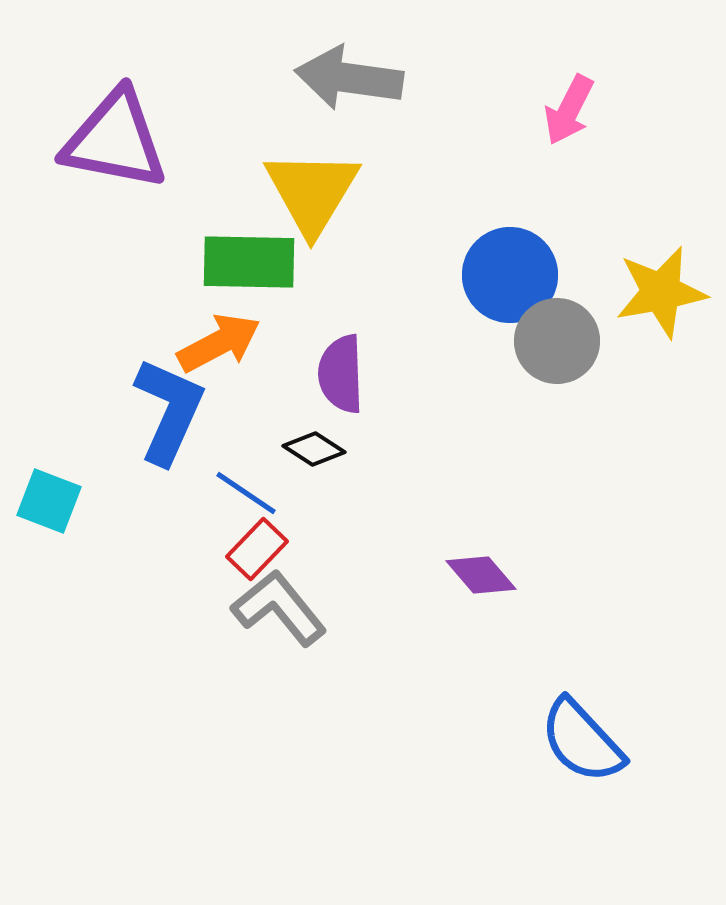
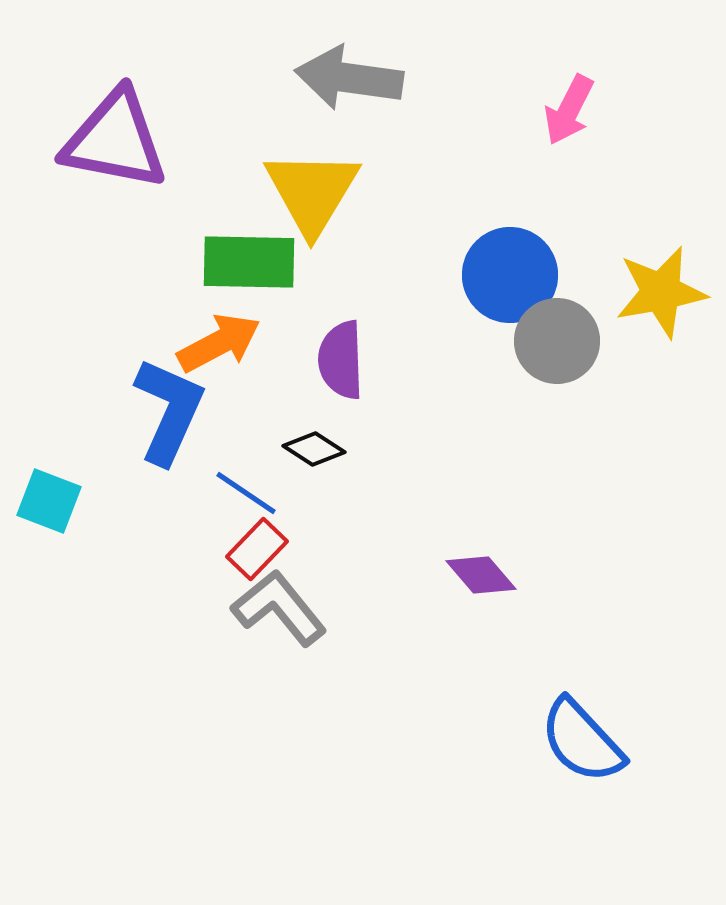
purple semicircle: moved 14 px up
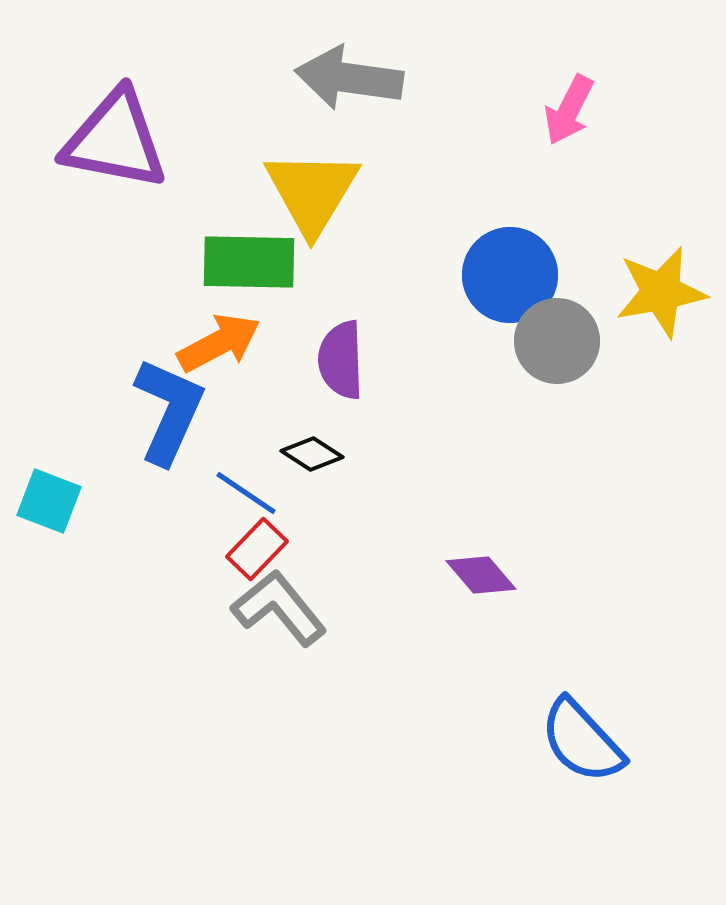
black diamond: moved 2 px left, 5 px down
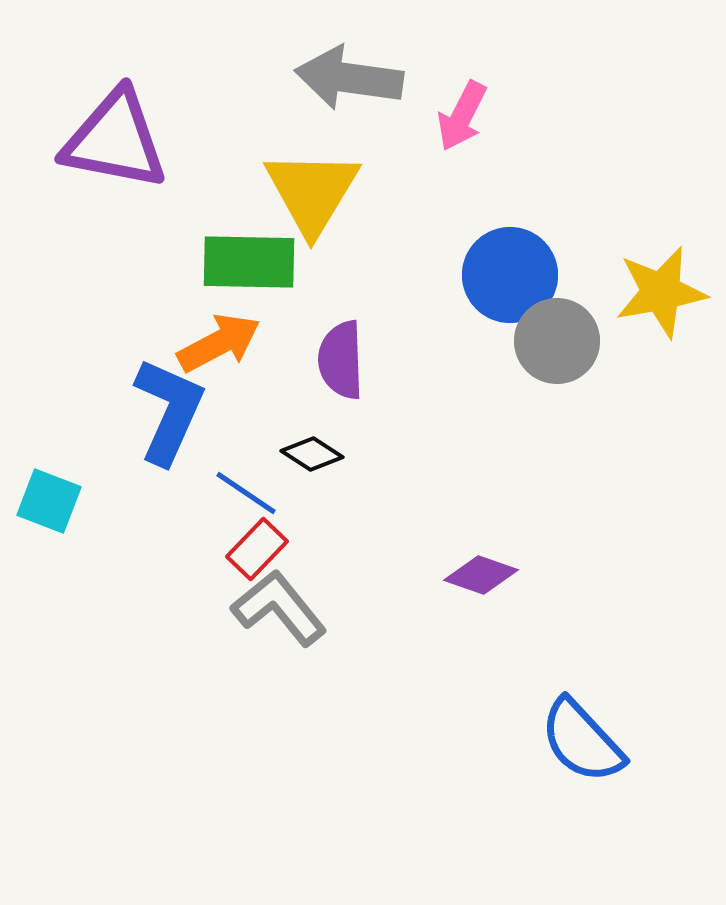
pink arrow: moved 107 px left, 6 px down
purple diamond: rotated 30 degrees counterclockwise
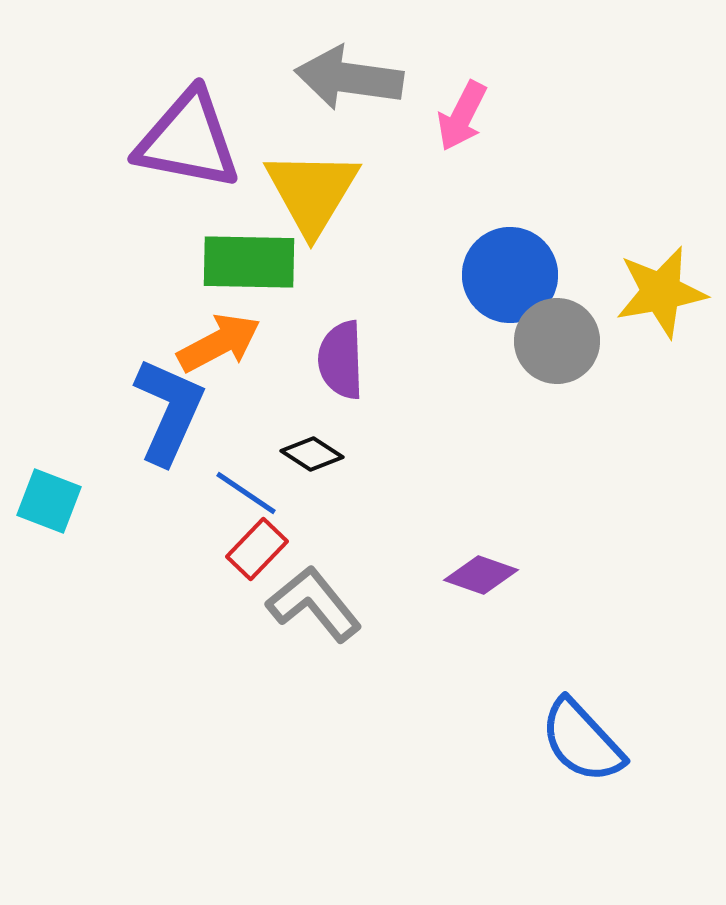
purple triangle: moved 73 px right
gray L-shape: moved 35 px right, 4 px up
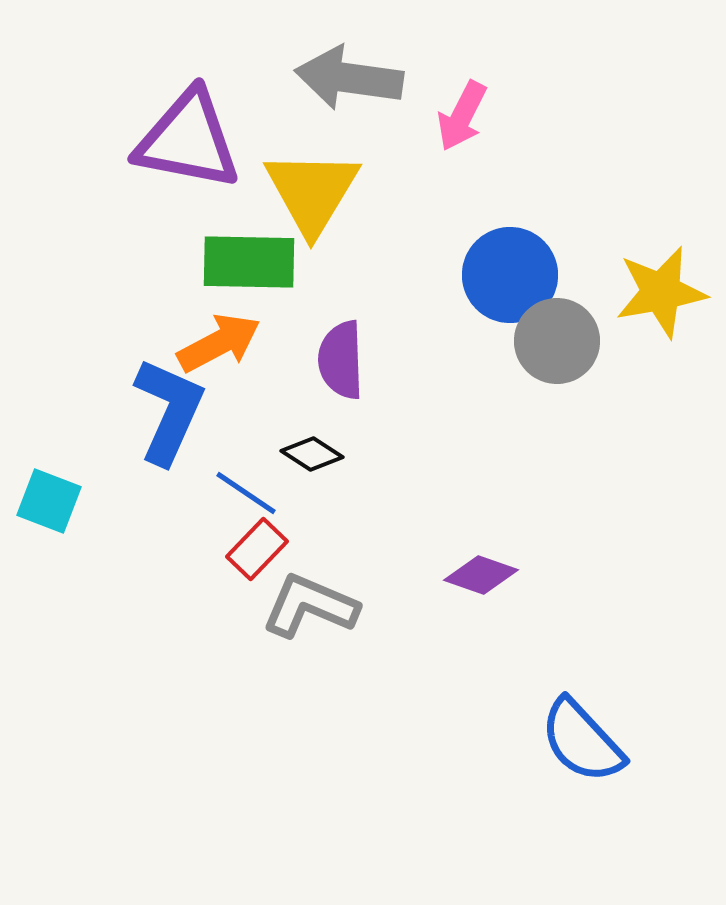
gray L-shape: moved 4 px left, 2 px down; rotated 28 degrees counterclockwise
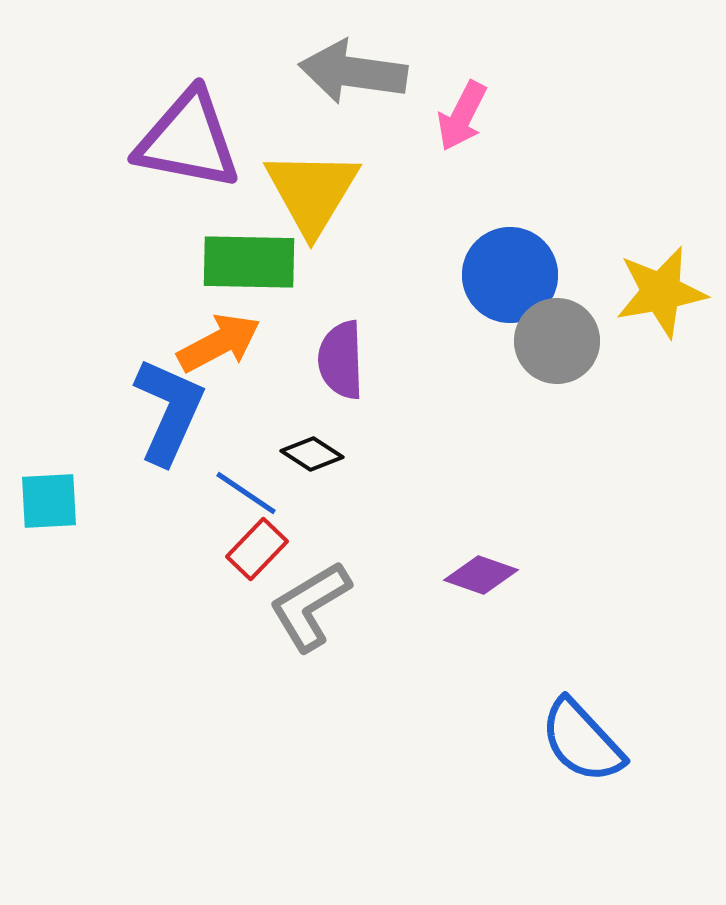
gray arrow: moved 4 px right, 6 px up
cyan square: rotated 24 degrees counterclockwise
gray L-shape: rotated 54 degrees counterclockwise
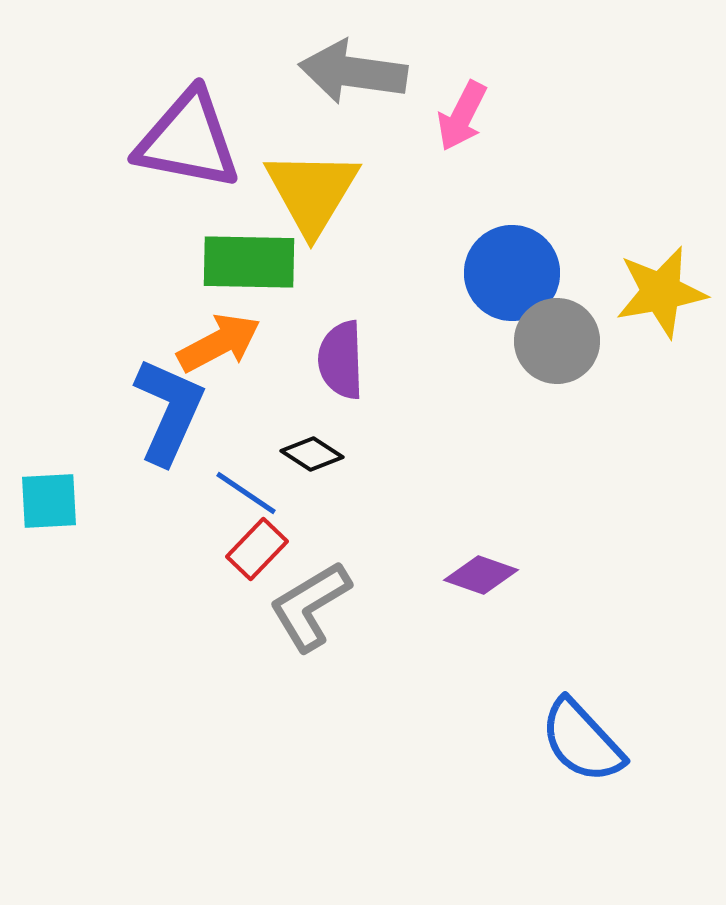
blue circle: moved 2 px right, 2 px up
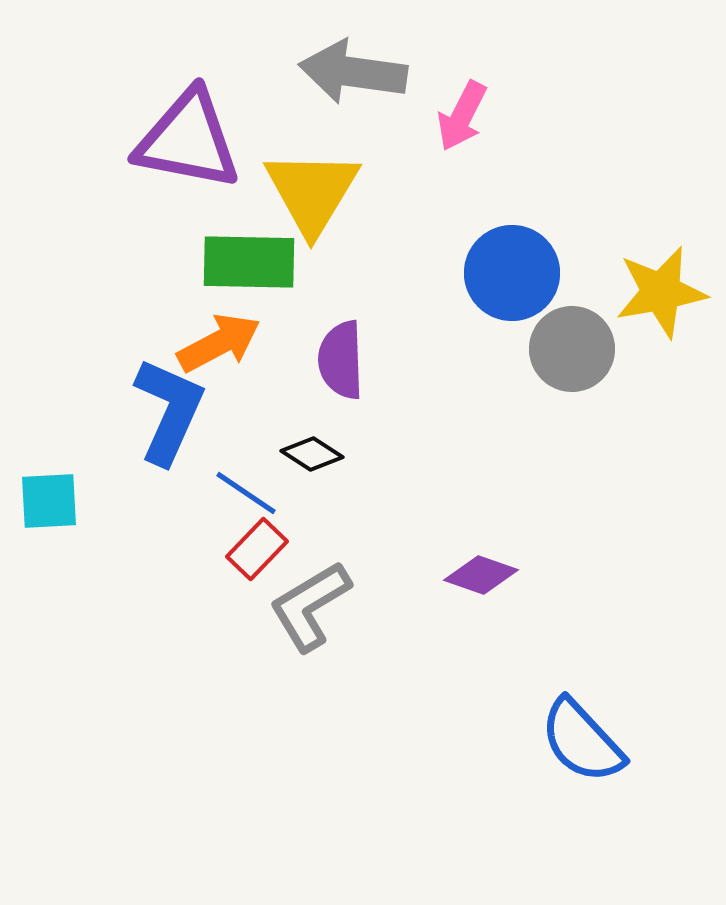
gray circle: moved 15 px right, 8 px down
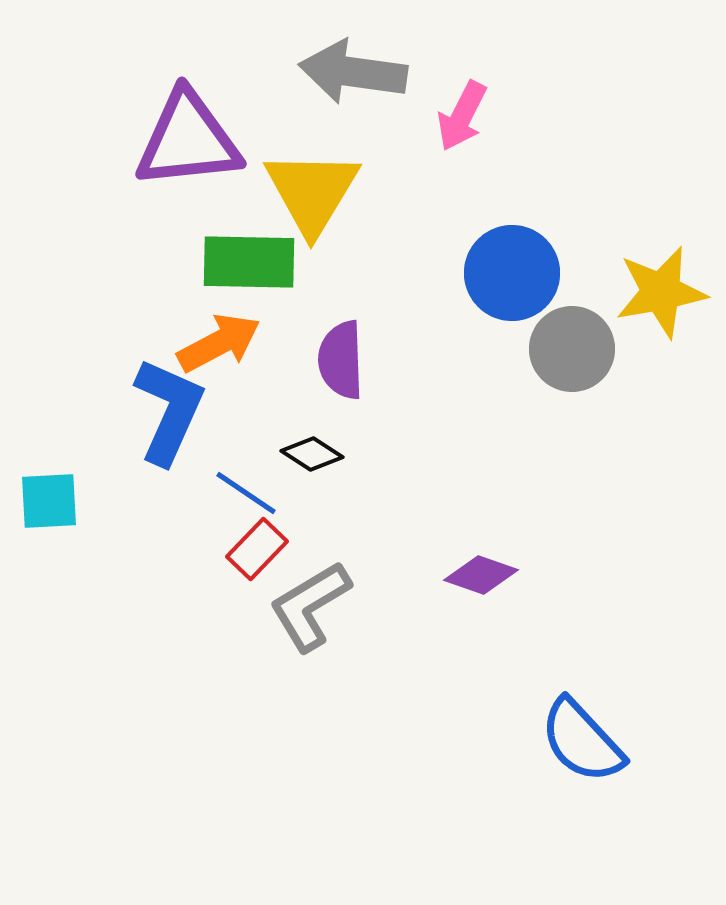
purple triangle: rotated 17 degrees counterclockwise
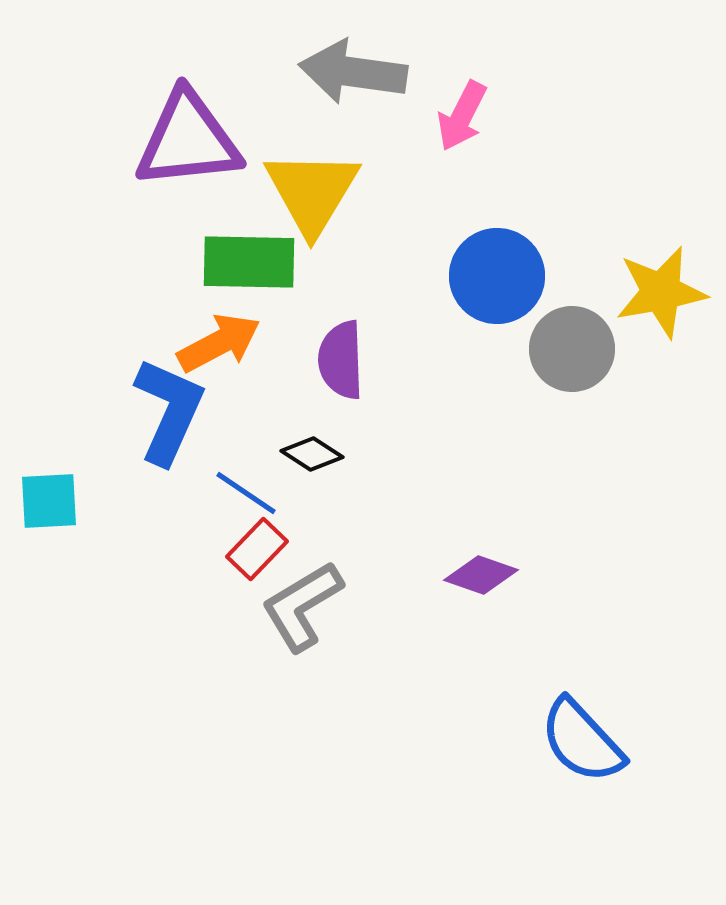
blue circle: moved 15 px left, 3 px down
gray L-shape: moved 8 px left
